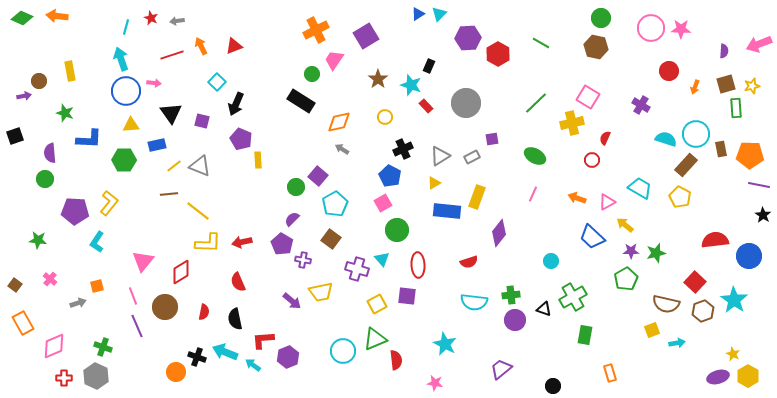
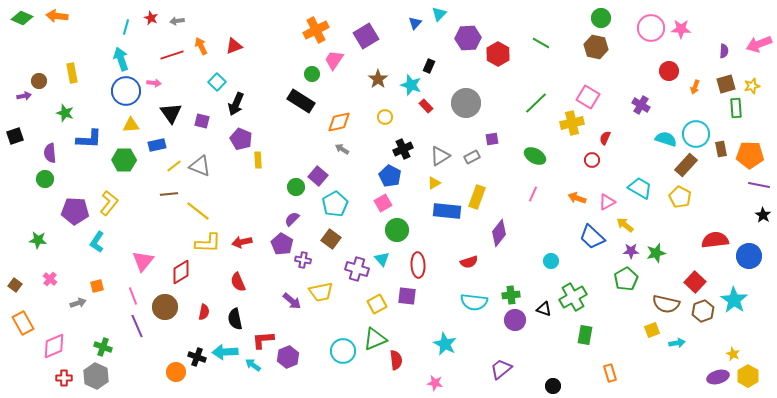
blue triangle at (418, 14): moved 3 px left, 9 px down; rotated 16 degrees counterclockwise
yellow rectangle at (70, 71): moved 2 px right, 2 px down
cyan arrow at (225, 352): rotated 25 degrees counterclockwise
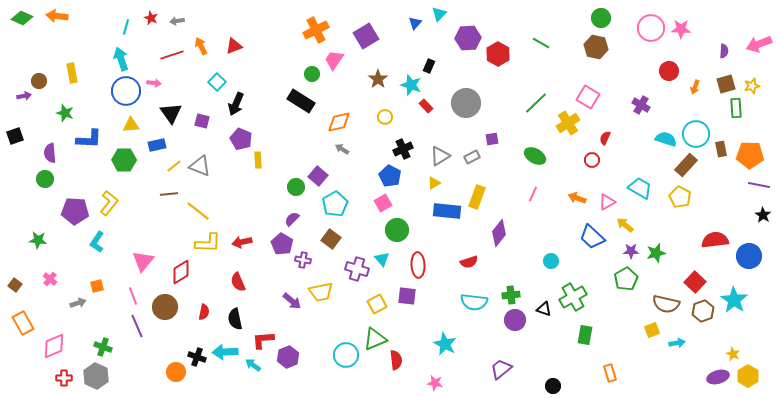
yellow cross at (572, 123): moved 4 px left; rotated 20 degrees counterclockwise
cyan circle at (343, 351): moved 3 px right, 4 px down
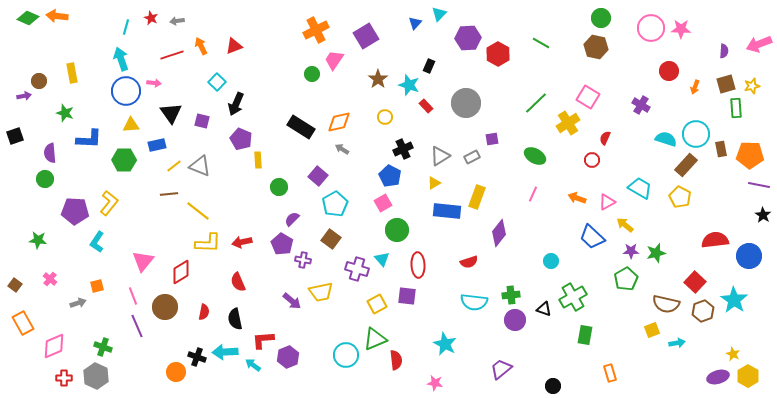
green diamond at (22, 18): moved 6 px right
cyan star at (411, 85): moved 2 px left
black rectangle at (301, 101): moved 26 px down
green circle at (296, 187): moved 17 px left
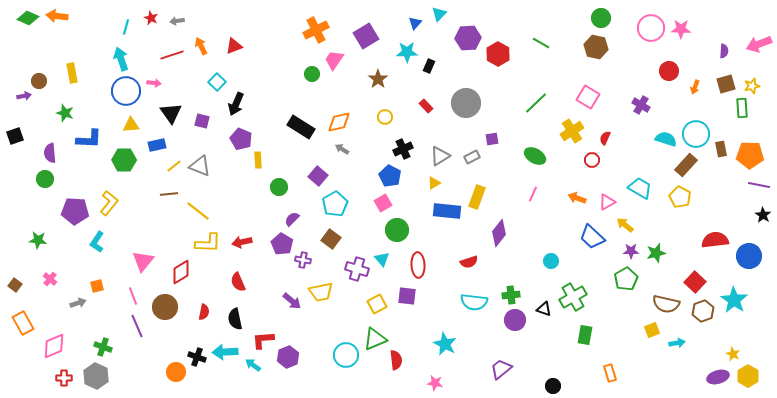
cyan star at (409, 85): moved 2 px left, 33 px up; rotated 20 degrees counterclockwise
green rectangle at (736, 108): moved 6 px right
yellow cross at (568, 123): moved 4 px right, 8 px down
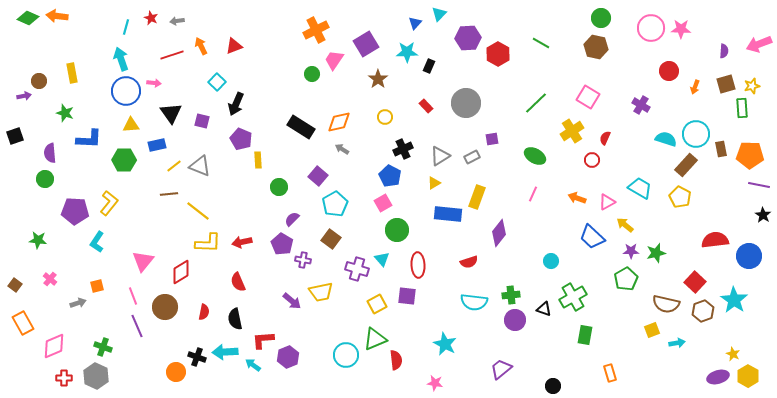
purple square at (366, 36): moved 8 px down
blue rectangle at (447, 211): moved 1 px right, 3 px down
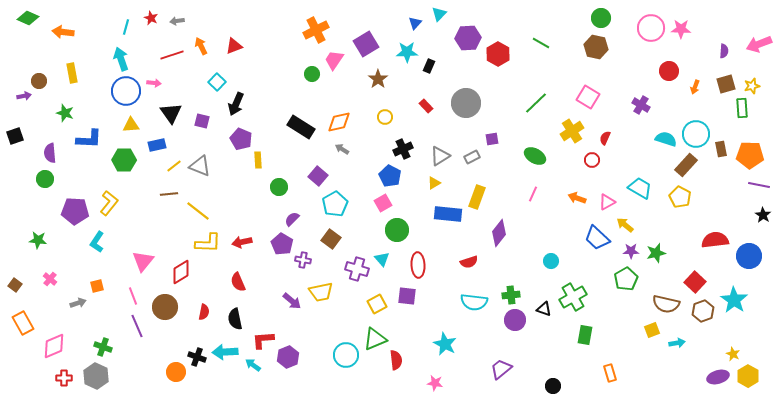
orange arrow at (57, 16): moved 6 px right, 16 px down
blue trapezoid at (592, 237): moved 5 px right, 1 px down
